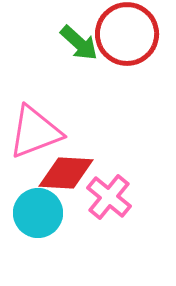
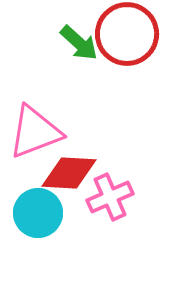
red diamond: moved 3 px right
pink cross: moved 1 px right; rotated 27 degrees clockwise
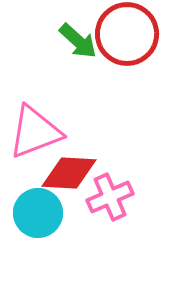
green arrow: moved 1 px left, 2 px up
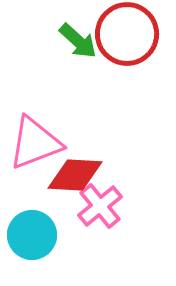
pink triangle: moved 11 px down
red diamond: moved 6 px right, 2 px down
pink cross: moved 10 px left, 9 px down; rotated 15 degrees counterclockwise
cyan circle: moved 6 px left, 22 px down
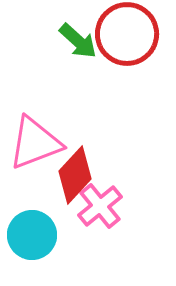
red diamond: rotated 50 degrees counterclockwise
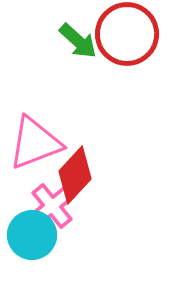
pink cross: moved 48 px left
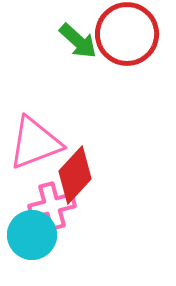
pink cross: rotated 24 degrees clockwise
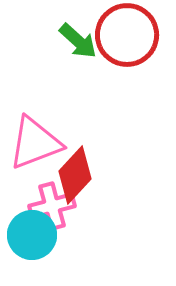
red circle: moved 1 px down
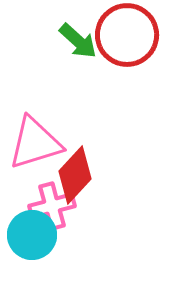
pink triangle: rotated 4 degrees clockwise
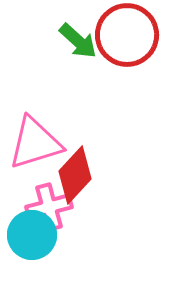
pink cross: moved 3 px left, 1 px down
